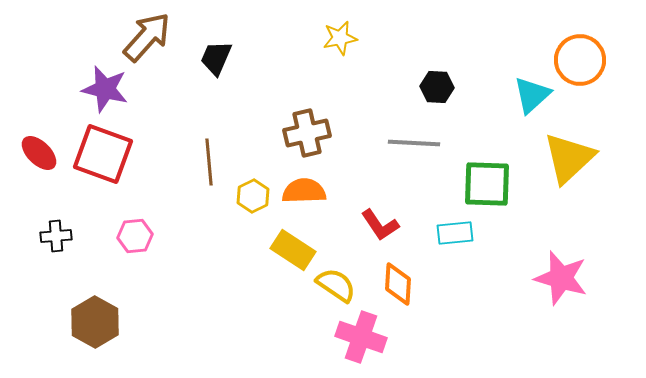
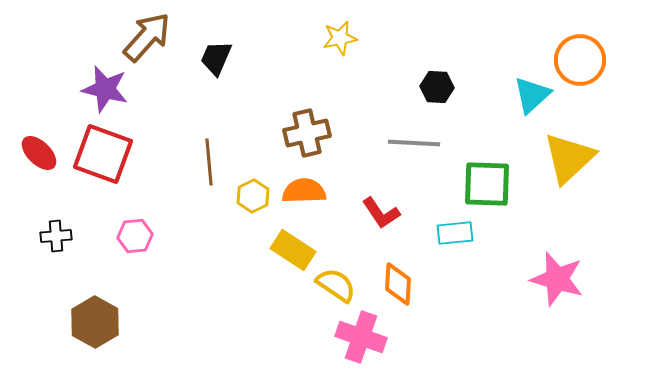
red L-shape: moved 1 px right, 12 px up
pink star: moved 4 px left, 1 px down
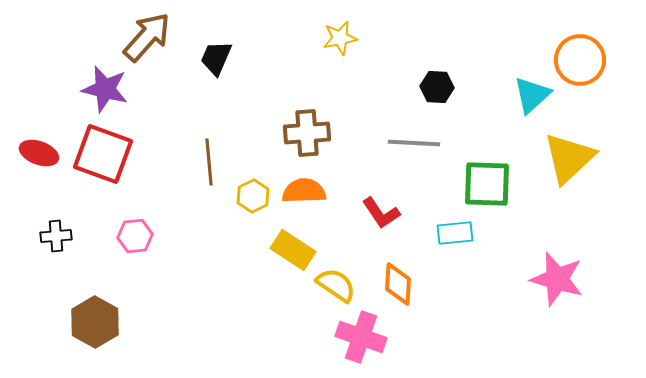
brown cross: rotated 9 degrees clockwise
red ellipse: rotated 24 degrees counterclockwise
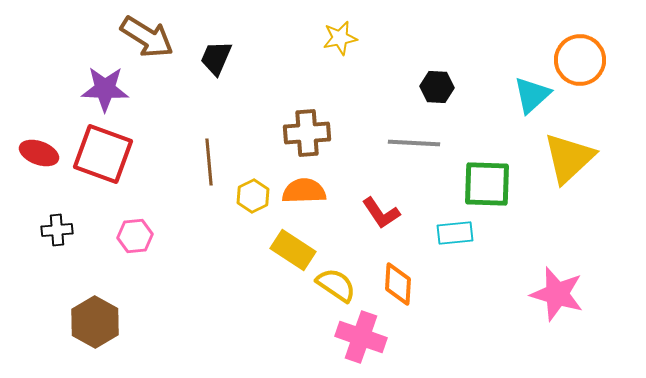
brown arrow: rotated 80 degrees clockwise
purple star: rotated 12 degrees counterclockwise
black cross: moved 1 px right, 6 px up
pink star: moved 15 px down
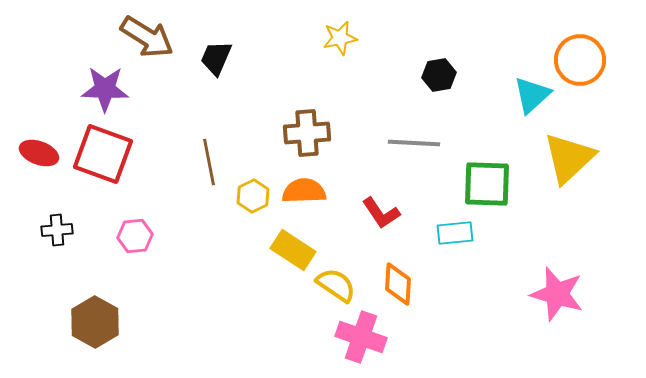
black hexagon: moved 2 px right, 12 px up; rotated 12 degrees counterclockwise
brown line: rotated 6 degrees counterclockwise
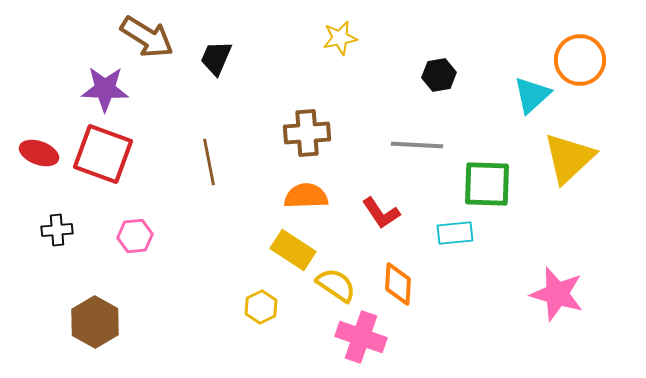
gray line: moved 3 px right, 2 px down
orange semicircle: moved 2 px right, 5 px down
yellow hexagon: moved 8 px right, 111 px down
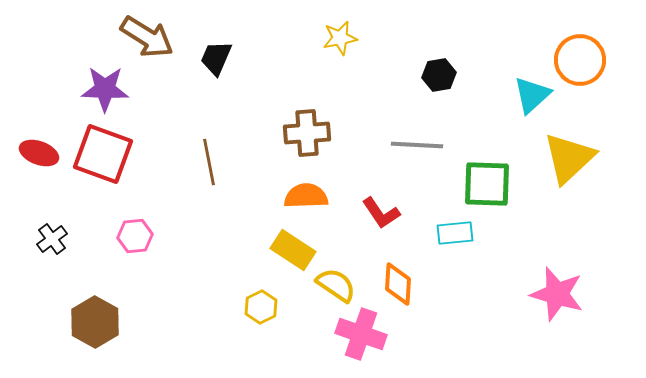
black cross: moved 5 px left, 9 px down; rotated 32 degrees counterclockwise
pink cross: moved 3 px up
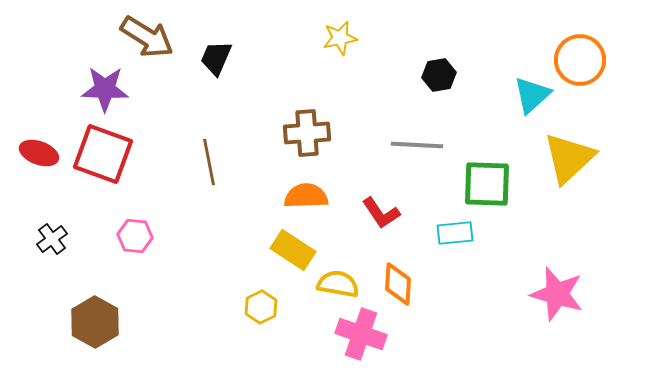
pink hexagon: rotated 12 degrees clockwise
yellow semicircle: moved 2 px right, 1 px up; rotated 24 degrees counterclockwise
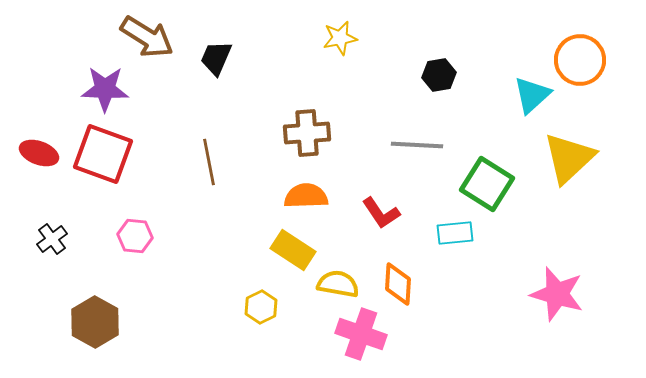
green square: rotated 30 degrees clockwise
